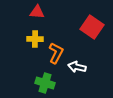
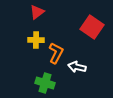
red triangle: rotated 42 degrees counterclockwise
yellow cross: moved 1 px right, 1 px down
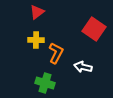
red square: moved 2 px right, 2 px down
white arrow: moved 6 px right
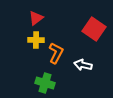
red triangle: moved 1 px left, 6 px down
white arrow: moved 2 px up
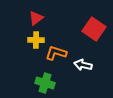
orange L-shape: rotated 100 degrees counterclockwise
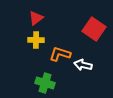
orange L-shape: moved 4 px right, 1 px down
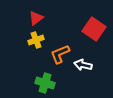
yellow cross: rotated 21 degrees counterclockwise
orange L-shape: rotated 40 degrees counterclockwise
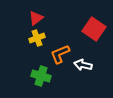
yellow cross: moved 1 px right, 2 px up
green cross: moved 4 px left, 7 px up
